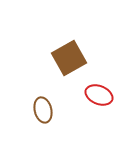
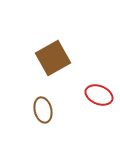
brown square: moved 16 px left
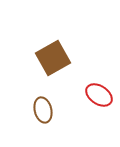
red ellipse: rotated 12 degrees clockwise
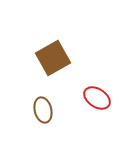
red ellipse: moved 2 px left, 3 px down
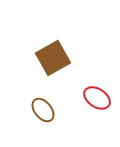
brown ellipse: rotated 25 degrees counterclockwise
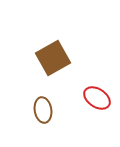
brown ellipse: rotated 30 degrees clockwise
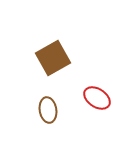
brown ellipse: moved 5 px right
